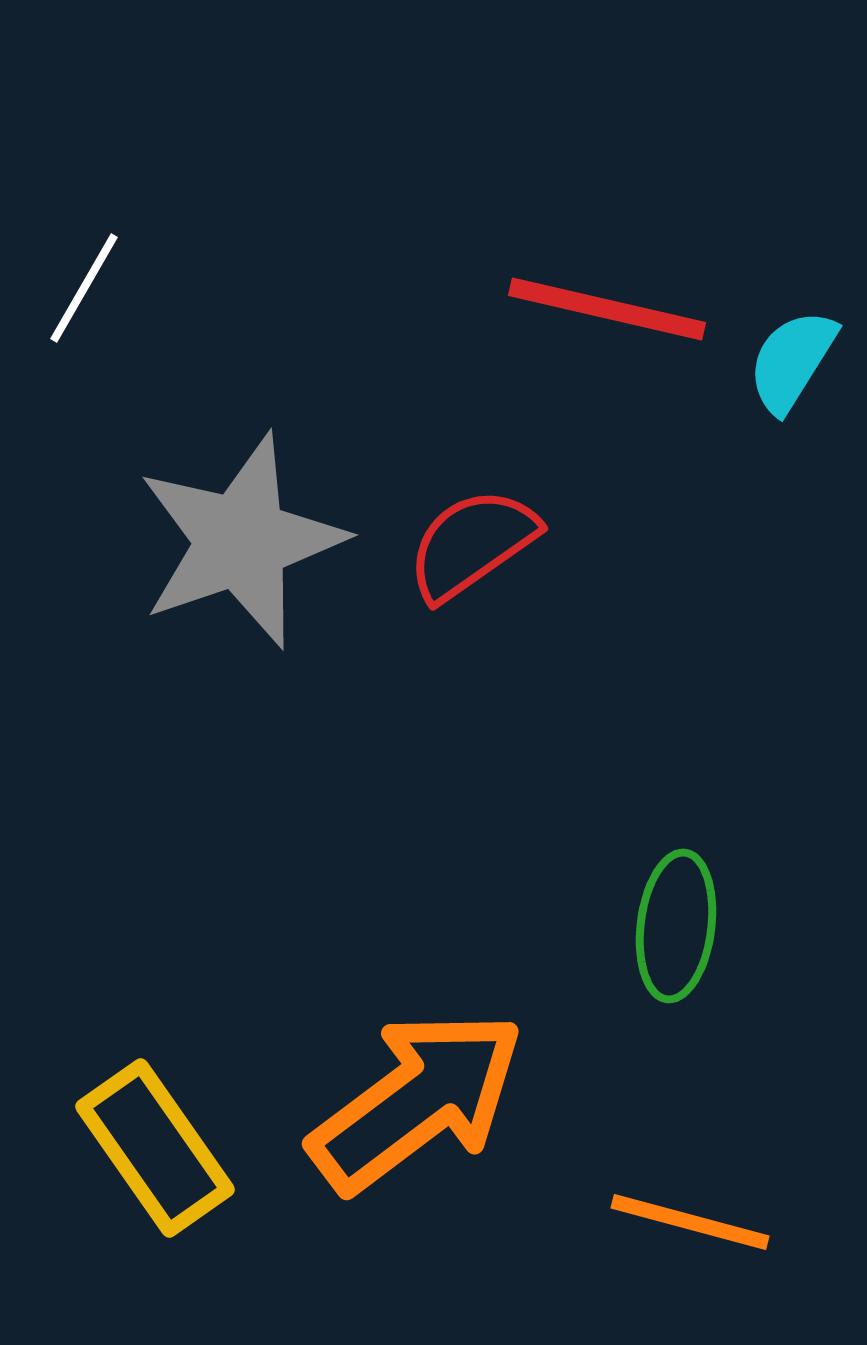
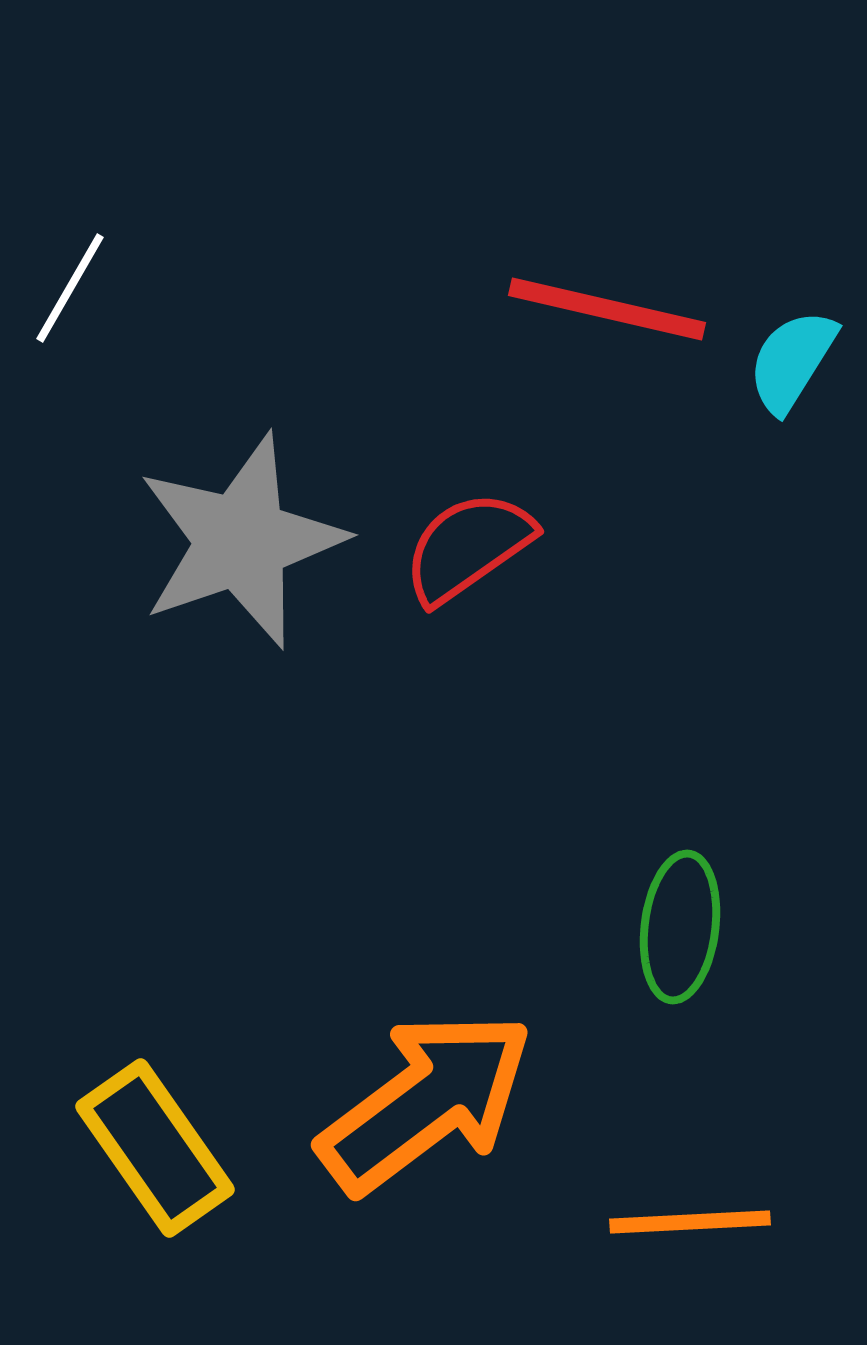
white line: moved 14 px left
red semicircle: moved 4 px left, 3 px down
green ellipse: moved 4 px right, 1 px down
orange arrow: moved 9 px right, 1 px down
orange line: rotated 18 degrees counterclockwise
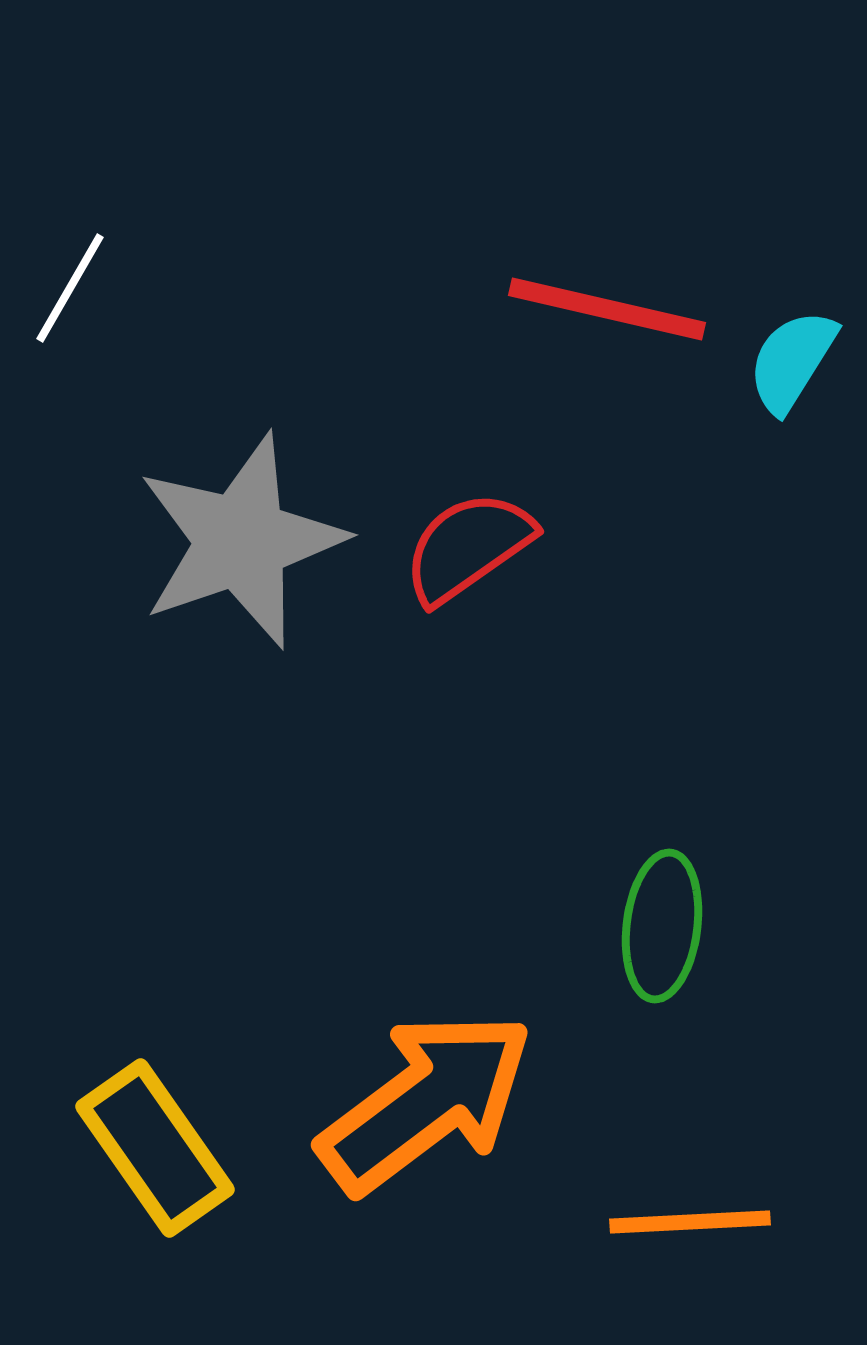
green ellipse: moved 18 px left, 1 px up
